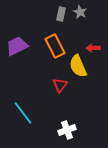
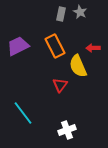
purple trapezoid: moved 1 px right
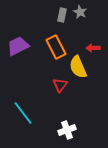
gray rectangle: moved 1 px right, 1 px down
orange rectangle: moved 1 px right, 1 px down
yellow semicircle: moved 1 px down
